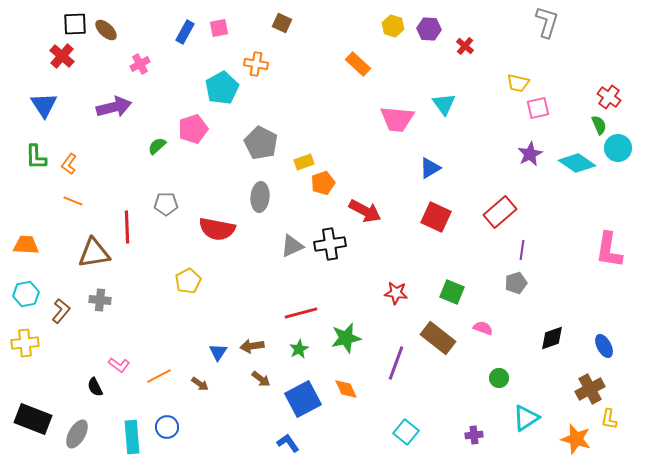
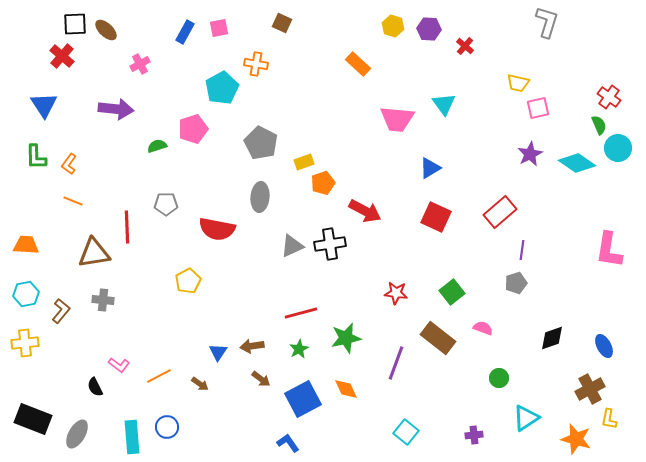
purple arrow at (114, 107): moved 2 px right, 2 px down; rotated 20 degrees clockwise
green semicircle at (157, 146): rotated 24 degrees clockwise
green square at (452, 292): rotated 30 degrees clockwise
gray cross at (100, 300): moved 3 px right
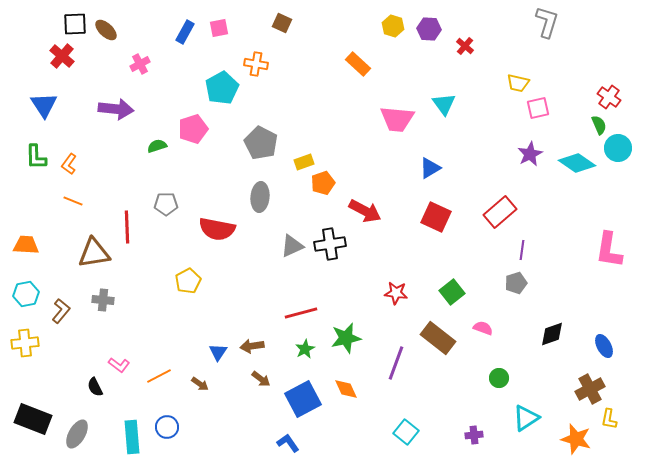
black diamond at (552, 338): moved 4 px up
green star at (299, 349): moved 6 px right
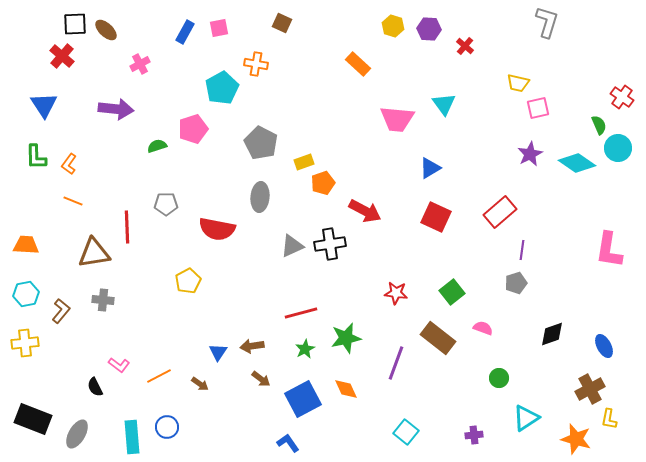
red cross at (609, 97): moved 13 px right
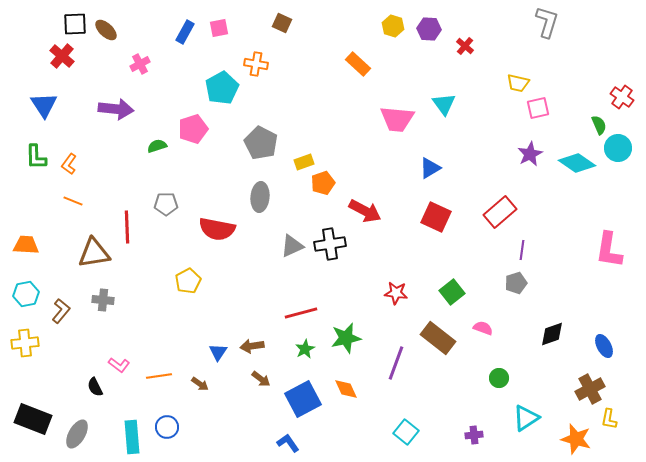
orange line at (159, 376): rotated 20 degrees clockwise
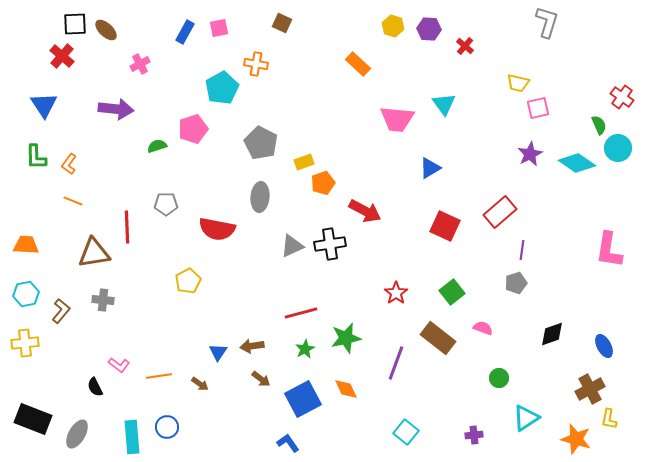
red square at (436, 217): moved 9 px right, 9 px down
red star at (396, 293): rotated 30 degrees clockwise
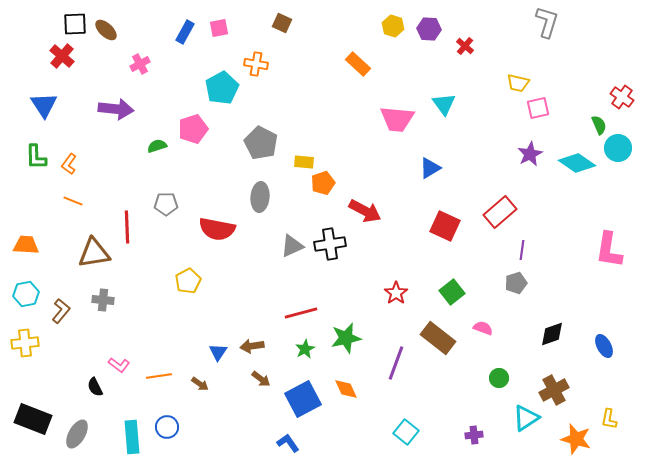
yellow rectangle at (304, 162): rotated 24 degrees clockwise
brown cross at (590, 389): moved 36 px left, 1 px down
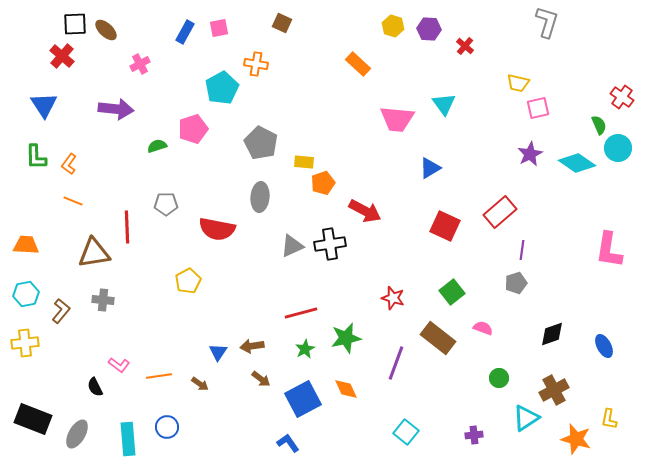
red star at (396, 293): moved 3 px left, 5 px down; rotated 20 degrees counterclockwise
cyan rectangle at (132, 437): moved 4 px left, 2 px down
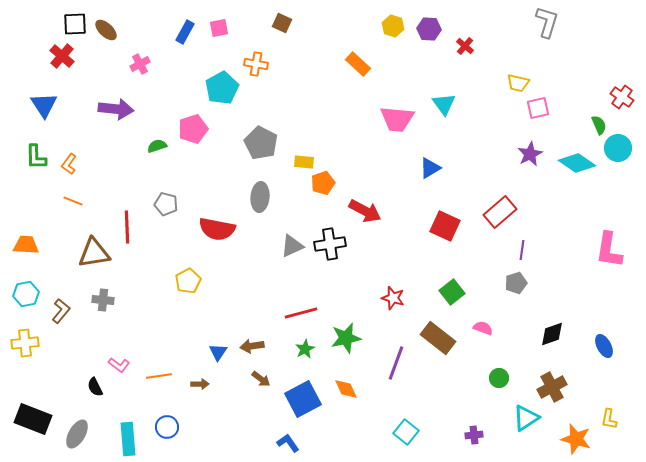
gray pentagon at (166, 204): rotated 15 degrees clockwise
brown arrow at (200, 384): rotated 36 degrees counterclockwise
brown cross at (554, 390): moved 2 px left, 3 px up
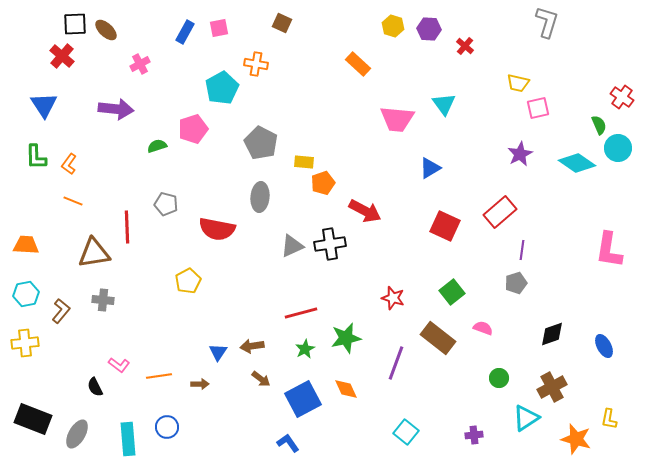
purple star at (530, 154): moved 10 px left
